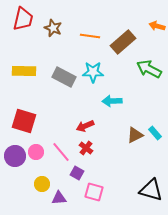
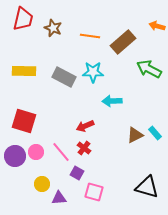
red cross: moved 2 px left
black triangle: moved 4 px left, 3 px up
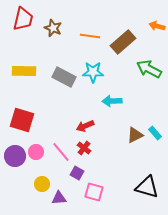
red square: moved 2 px left, 1 px up
